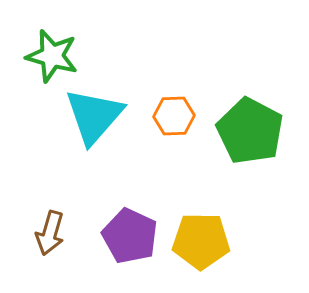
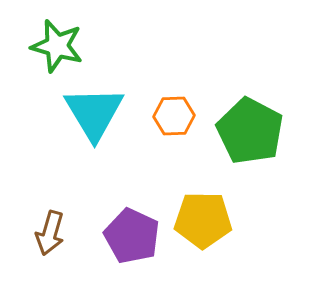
green star: moved 5 px right, 10 px up
cyan triangle: moved 3 px up; rotated 12 degrees counterclockwise
purple pentagon: moved 2 px right
yellow pentagon: moved 2 px right, 21 px up
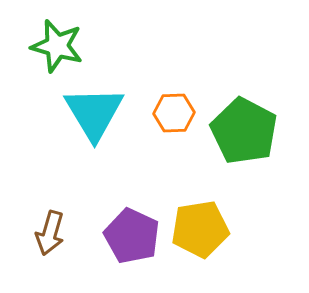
orange hexagon: moved 3 px up
green pentagon: moved 6 px left
yellow pentagon: moved 3 px left, 9 px down; rotated 10 degrees counterclockwise
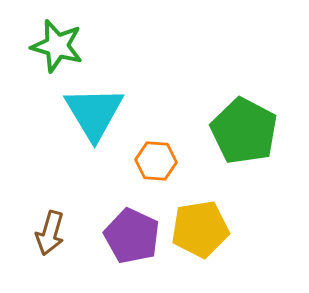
orange hexagon: moved 18 px left, 48 px down; rotated 6 degrees clockwise
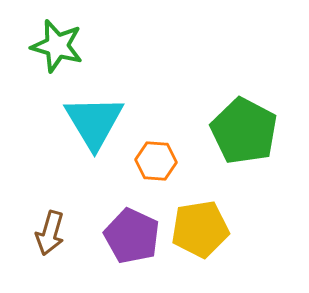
cyan triangle: moved 9 px down
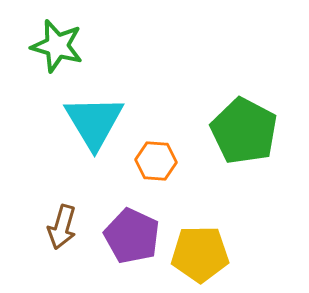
yellow pentagon: moved 25 px down; rotated 8 degrees clockwise
brown arrow: moved 12 px right, 6 px up
